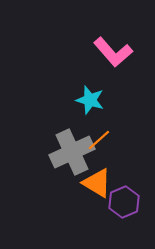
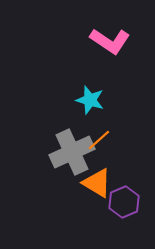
pink L-shape: moved 3 px left, 11 px up; rotated 15 degrees counterclockwise
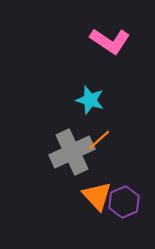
orange triangle: moved 13 px down; rotated 16 degrees clockwise
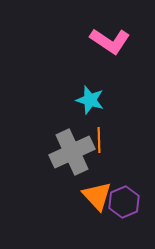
orange line: rotated 50 degrees counterclockwise
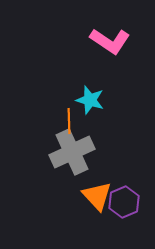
orange line: moved 30 px left, 19 px up
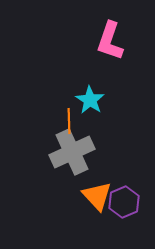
pink L-shape: rotated 75 degrees clockwise
cyan star: rotated 16 degrees clockwise
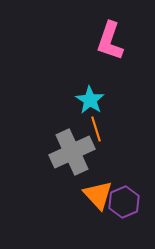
orange line: moved 27 px right, 8 px down; rotated 15 degrees counterclockwise
orange triangle: moved 1 px right, 1 px up
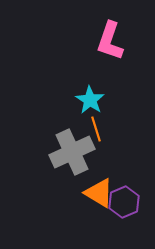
orange triangle: moved 1 px right, 2 px up; rotated 16 degrees counterclockwise
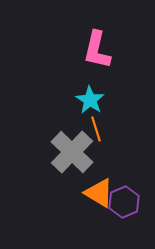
pink L-shape: moved 13 px left, 9 px down; rotated 6 degrees counterclockwise
gray cross: rotated 21 degrees counterclockwise
